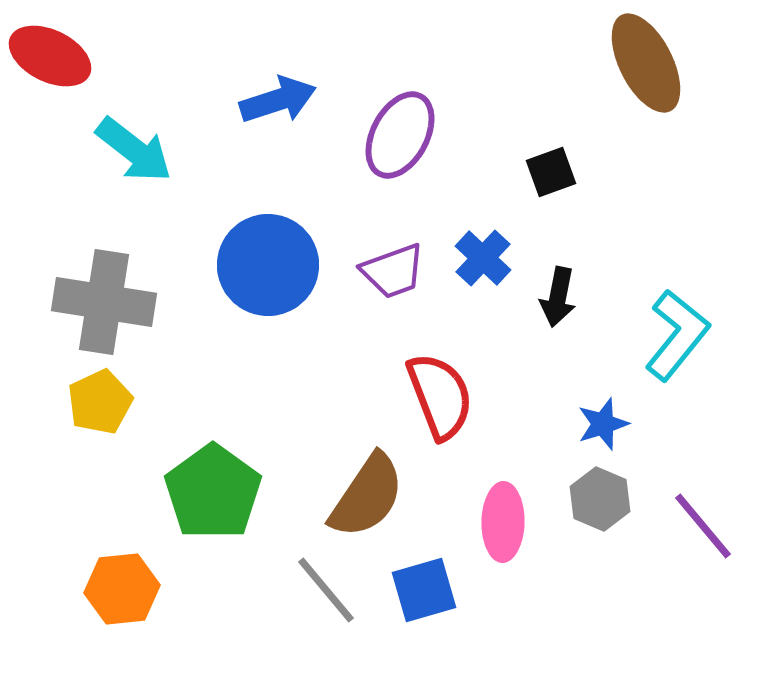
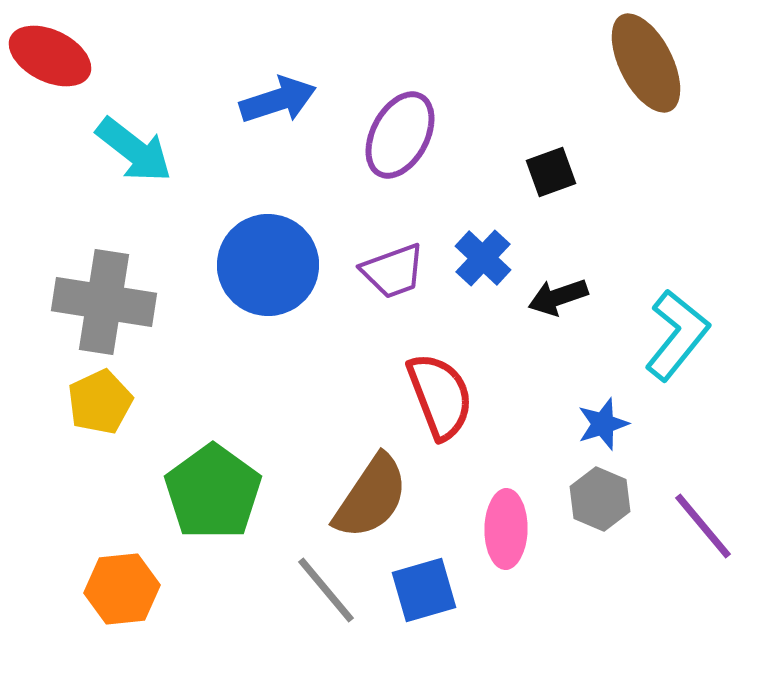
black arrow: rotated 60 degrees clockwise
brown semicircle: moved 4 px right, 1 px down
pink ellipse: moved 3 px right, 7 px down
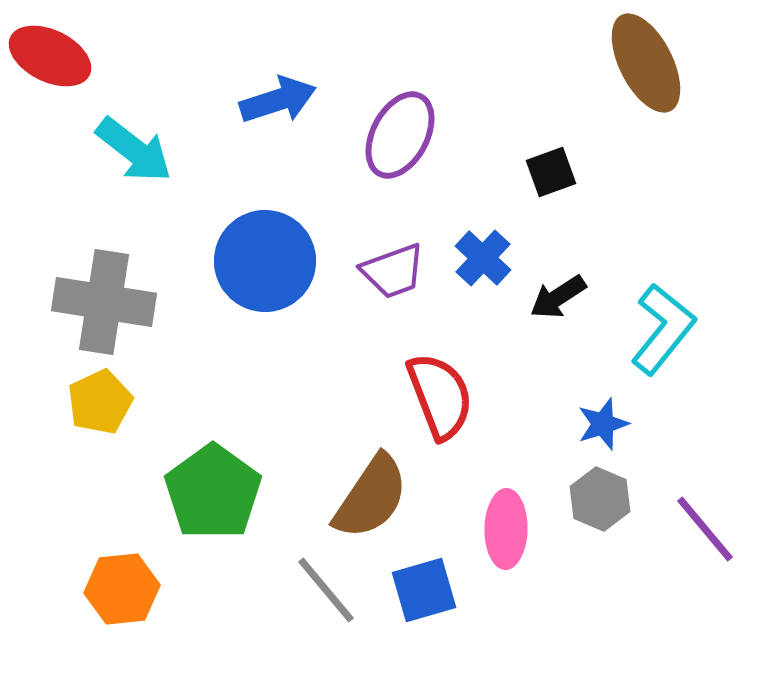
blue circle: moved 3 px left, 4 px up
black arrow: rotated 14 degrees counterclockwise
cyan L-shape: moved 14 px left, 6 px up
purple line: moved 2 px right, 3 px down
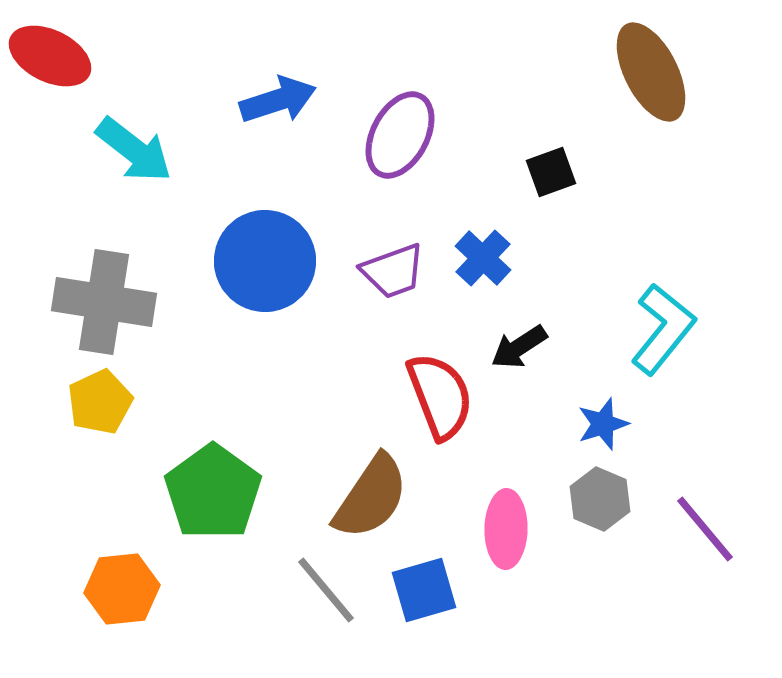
brown ellipse: moved 5 px right, 9 px down
black arrow: moved 39 px left, 50 px down
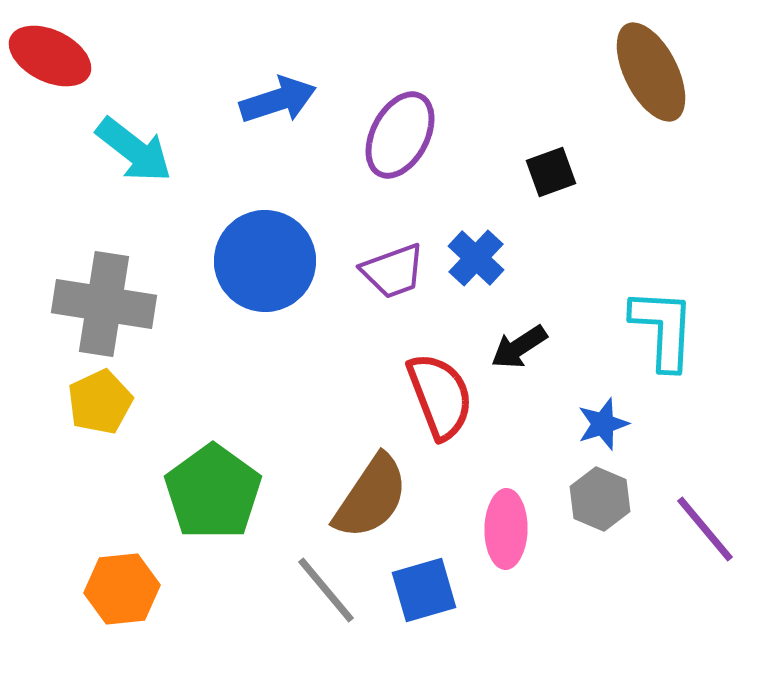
blue cross: moved 7 px left
gray cross: moved 2 px down
cyan L-shape: rotated 36 degrees counterclockwise
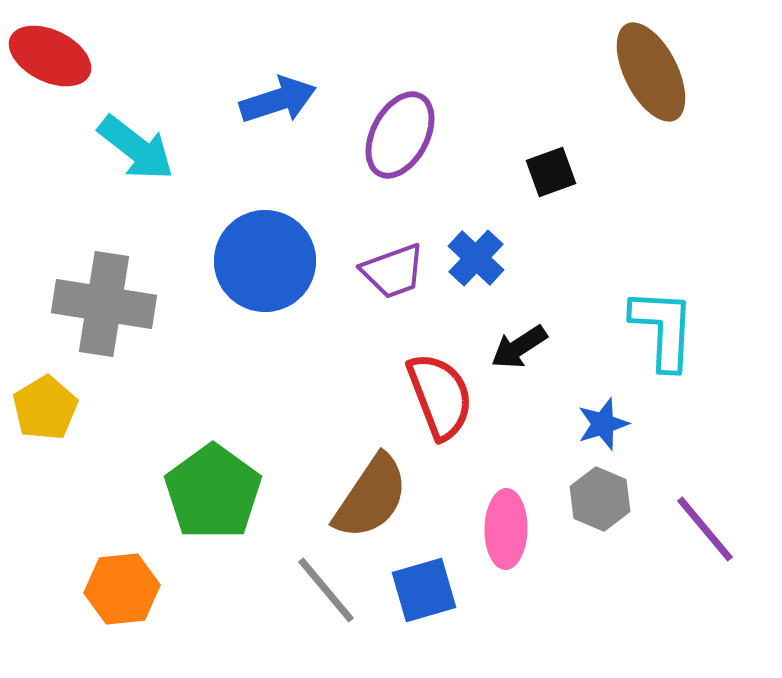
cyan arrow: moved 2 px right, 2 px up
yellow pentagon: moved 55 px left, 6 px down; rotated 6 degrees counterclockwise
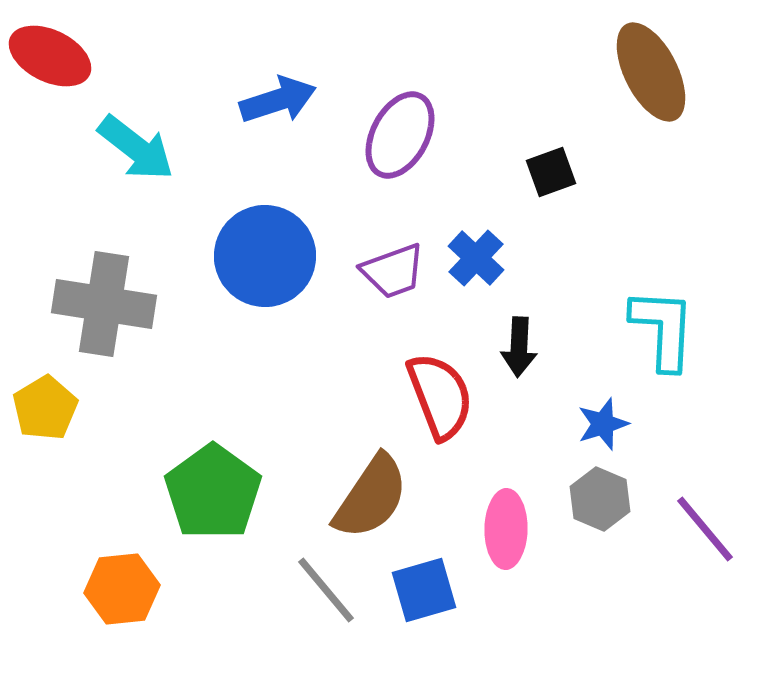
blue circle: moved 5 px up
black arrow: rotated 54 degrees counterclockwise
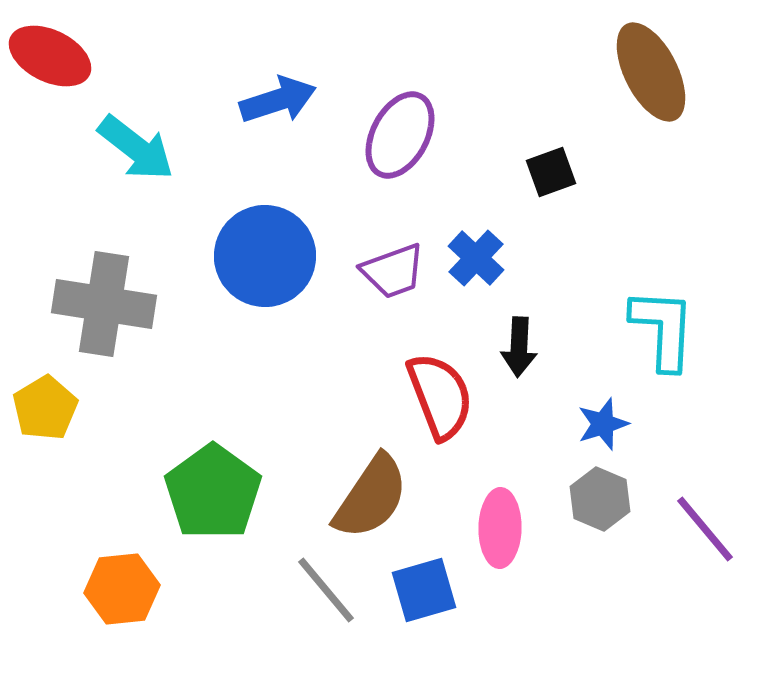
pink ellipse: moved 6 px left, 1 px up
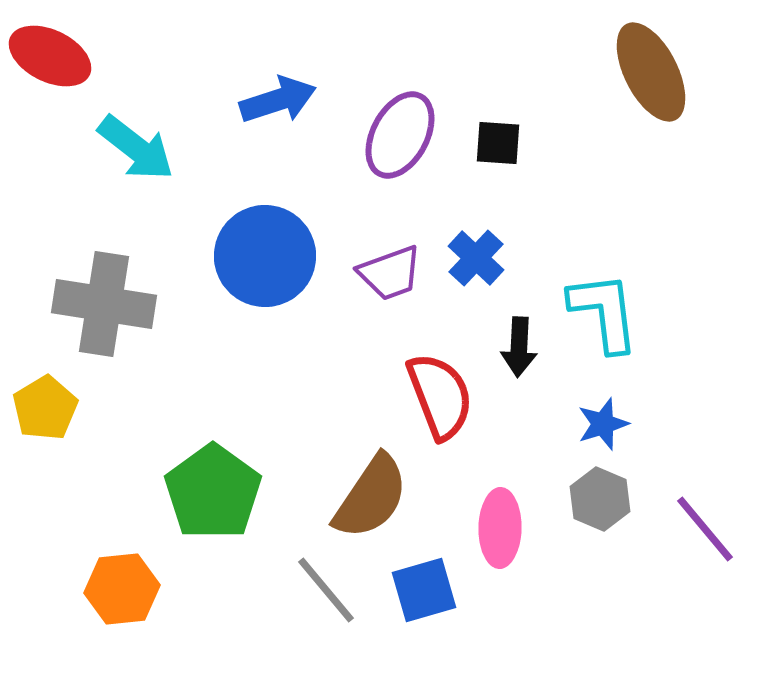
black square: moved 53 px left, 29 px up; rotated 24 degrees clockwise
purple trapezoid: moved 3 px left, 2 px down
cyan L-shape: moved 59 px left, 17 px up; rotated 10 degrees counterclockwise
